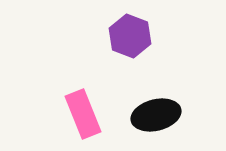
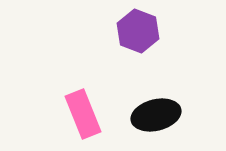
purple hexagon: moved 8 px right, 5 px up
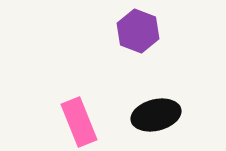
pink rectangle: moved 4 px left, 8 px down
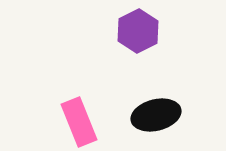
purple hexagon: rotated 12 degrees clockwise
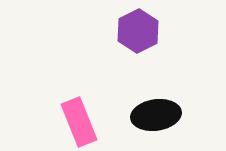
black ellipse: rotated 6 degrees clockwise
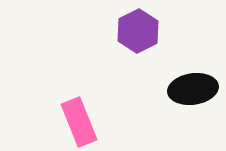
black ellipse: moved 37 px right, 26 px up
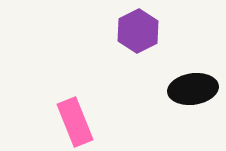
pink rectangle: moved 4 px left
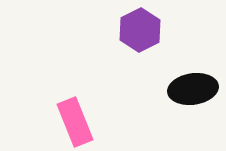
purple hexagon: moved 2 px right, 1 px up
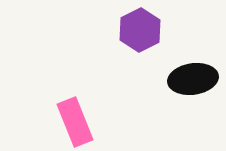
black ellipse: moved 10 px up
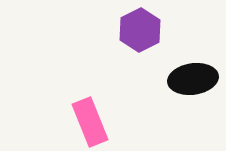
pink rectangle: moved 15 px right
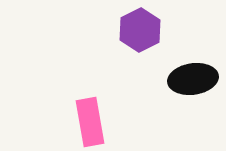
pink rectangle: rotated 12 degrees clockwise
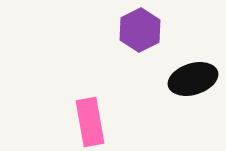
black ellipse: rotated 9 degrees counterclockwise
